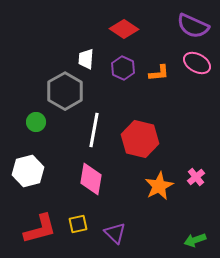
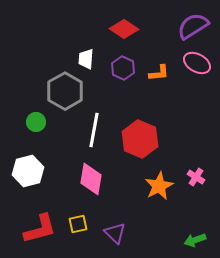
purple semicircle: rotated 124 degrees clockwise
red hexagon: rotated 9 degrees clockwise
pink cross: rotated 18 degrees counterclockwise
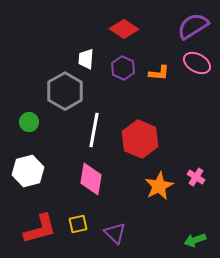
orange L-shape: rotated 10 degrees clockwise
green circle: moved 7 px left
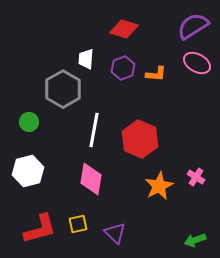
red diamond: rotated 16 degrees counterclockwise
purple hexagon: rotated 15 degrees clockwise
orange L-shape: moved 3 px left, 1 px down
gray hexagon: moved 2 px left, 2 px up
